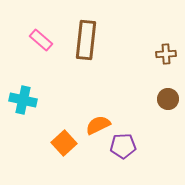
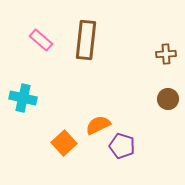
cyan cross: moved 2 px up
purple pentagon: moved 1 px left; rotated 20 degrees clockwise
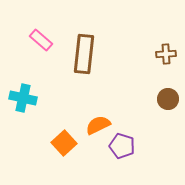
brown rectangle: moved 2 px left, 14 px down
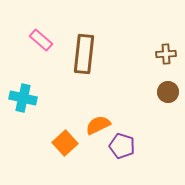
brown circle: moved 7 px up
orange square: moved 1 px right
